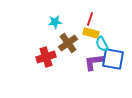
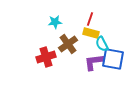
brown cross: moved 1 px down
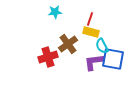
cyan star: moved 10 px up
yellow rectangle: moved 1 px up
cyan semicircle: moved 2 px down
red cross: moved 2 px right
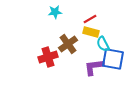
red line: rotated 40 degrees clockwise
cyan semicircle: moved 1 px right, 2 px up
purple L-shape: moved 5 px down
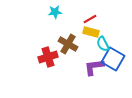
brown cross: rotated 24 degrees counterclockwise
blue square: rotated 20 degrees clockwise
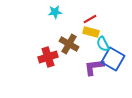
brown cross: moved 1 px right
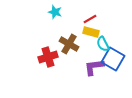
cyan star: rotated 24 degrees clockwise
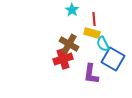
cyan star: moved 17 px right, 2 px up; rotated 16 degrees clockwise
red line: moved 4 px right; rotated 64 degrees counterclockwise
yellow rectangle: moved 1 px right, 1 px down
red cross: moved 15 px right, 2 px down
purple L-shape: moved 3 px left, 7 px down; rotated 75 degrees counterclockwise
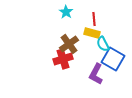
cyan star: moved 6 px left, 2 px down
brown cross: rotated 24 degrees clockwise
purple L-shape: moved 5 px right; rotated 20 degrees clockwise
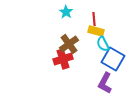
yellow rectangle: moved 4 px right, 2 px up
purple L-shape: moved 9 px right, 9 px down
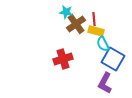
cyan star: rotated 24 degrees counterclockwise
brown cross: moved 7 px right, 20 px up
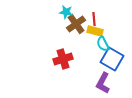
yellow rectangle: moved 1 px left
blue square: moved 1 px left
purple L-shape: moved 2 px left
